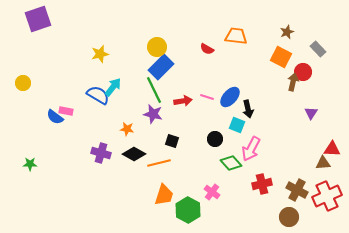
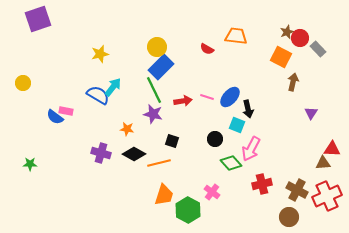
red circle at (303, 72): moved 3 px left, 34 px up
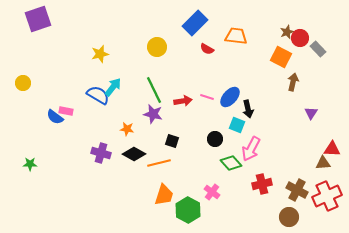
blue rectangle at (161, 67): moved 34 px right, 44 px up
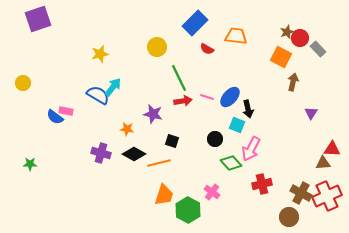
green line at (154, 90): moved 25 px right, 12 px up
brown cross at (297, 190): moved 4 px right, 3 px down
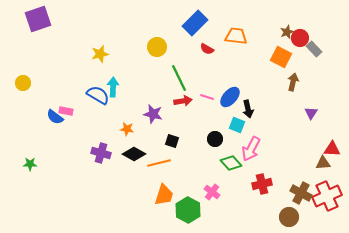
gray rectangle at (318, 49): moved 4 px left
cyan arrow at (113, 87): rotated 36 degrees counterclockwise
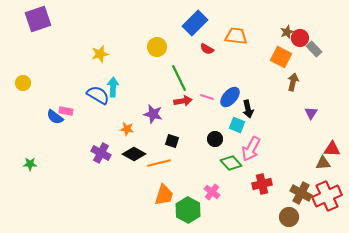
purple cross at (101, 153): rotated 12 degrees clockwise
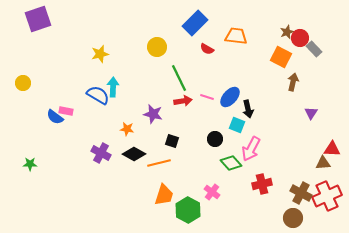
brown circle at (289, 217): moved 4 px right, 1 px down
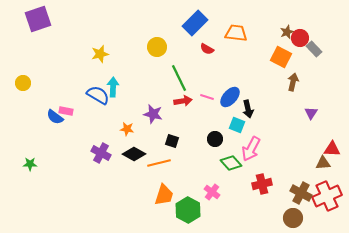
orange trapezoid at (236, 36): moved 3 px up
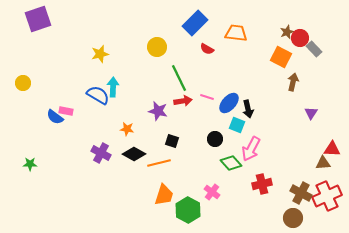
blue ellipse at (230, 97): moved 1 px left, 6 px down
purple star at (153, 114): moved 5 px right, 3 px up
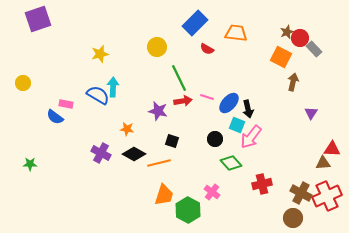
pink rectangle at (66, 111): moved 7 px up
pink arrow at (251, 149): moved 12 px up; rotated 10 degrees clockwise
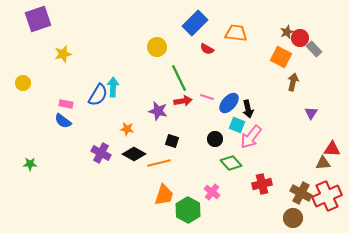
yellow star at (100, 54): moved 37 px left
blue semicircle at (98, 95): rotated 90 degrees clockwise
blue semicircle at (55, 117): moved 8 px right, 4 px down
